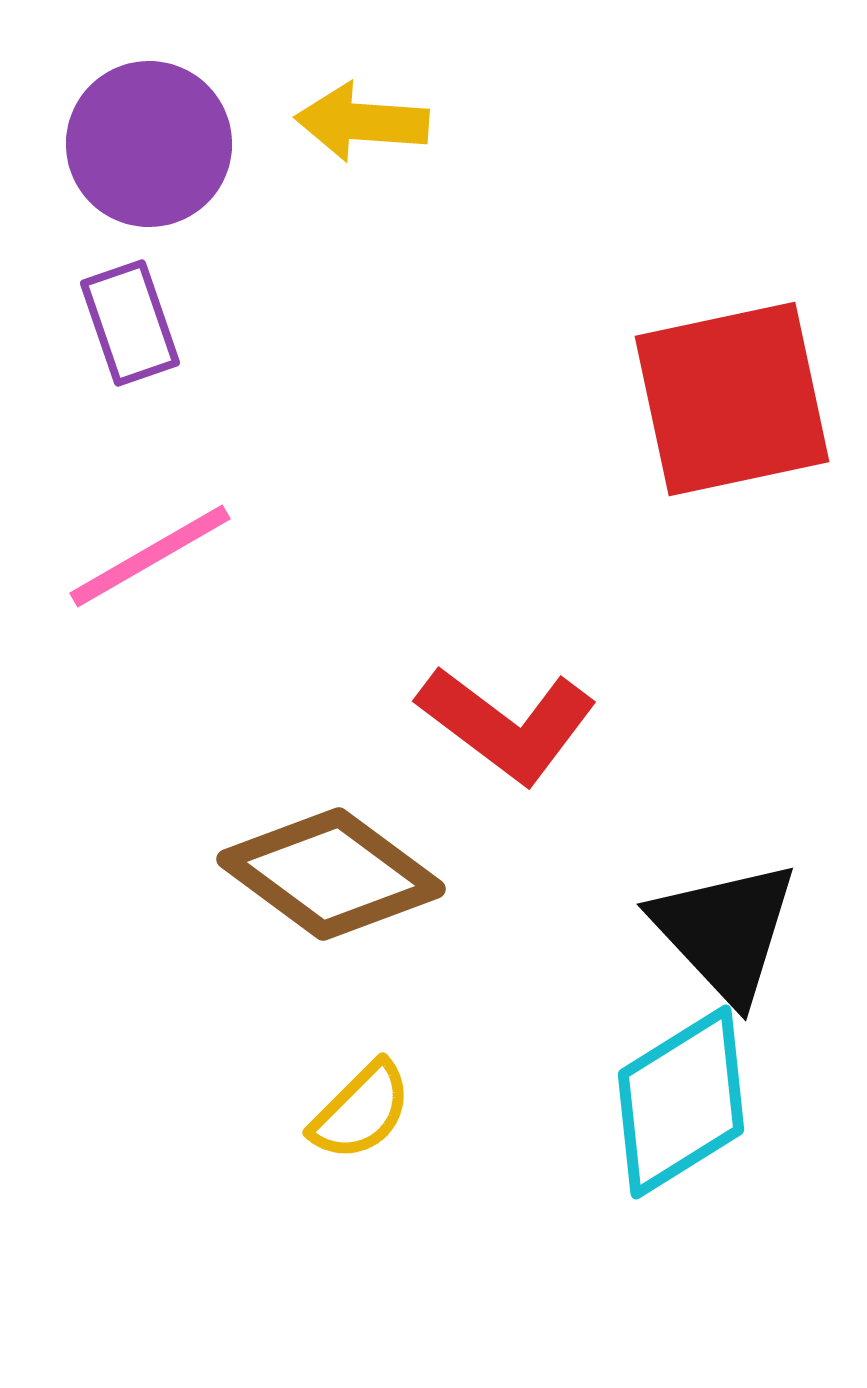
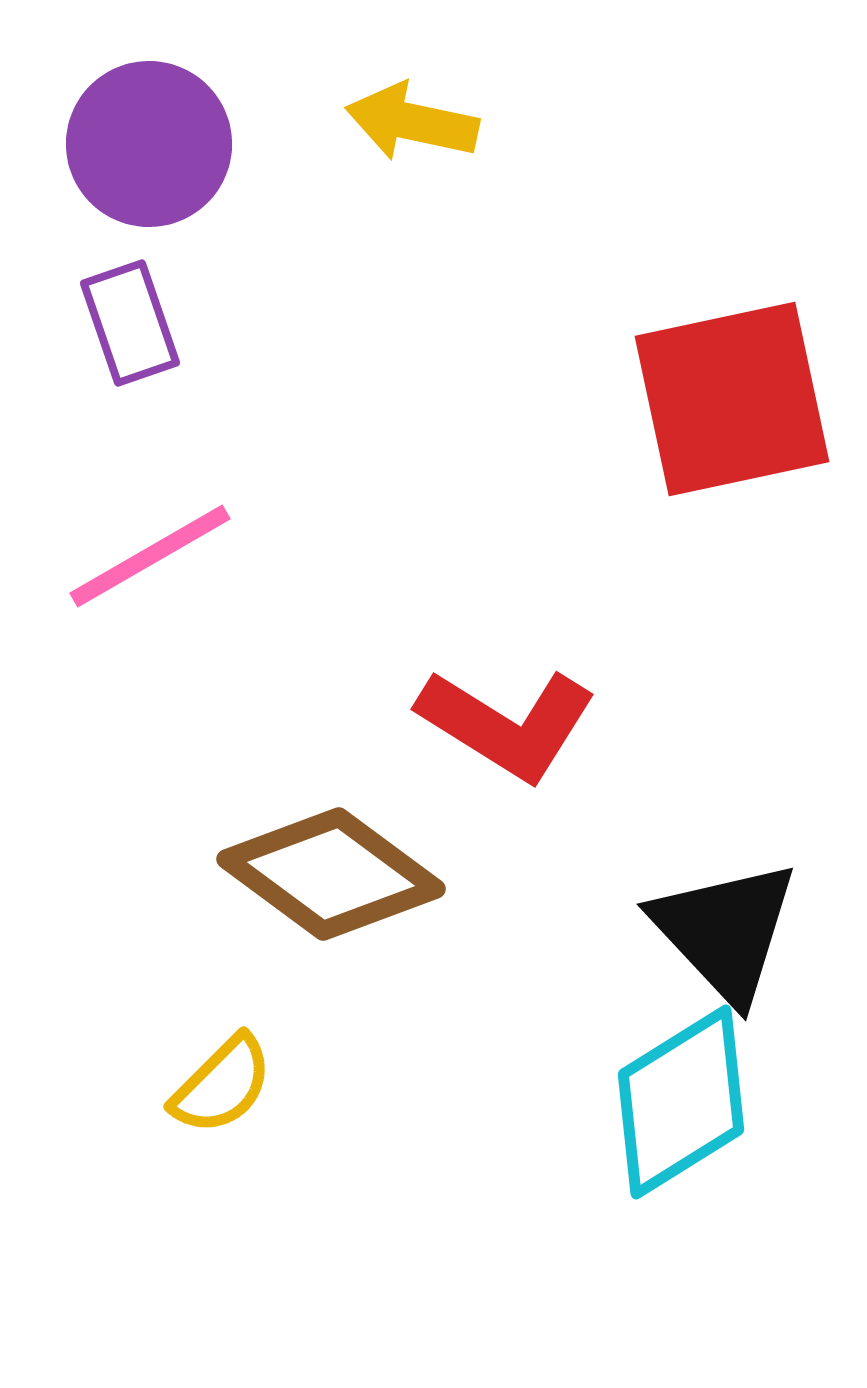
yellow arrow: moved 50 px right; rotated 8 degrees clockwise
red L-shape: rotated 5 degrees counterclockwise
yellow semicircle: moved 139 px left, 26 px up
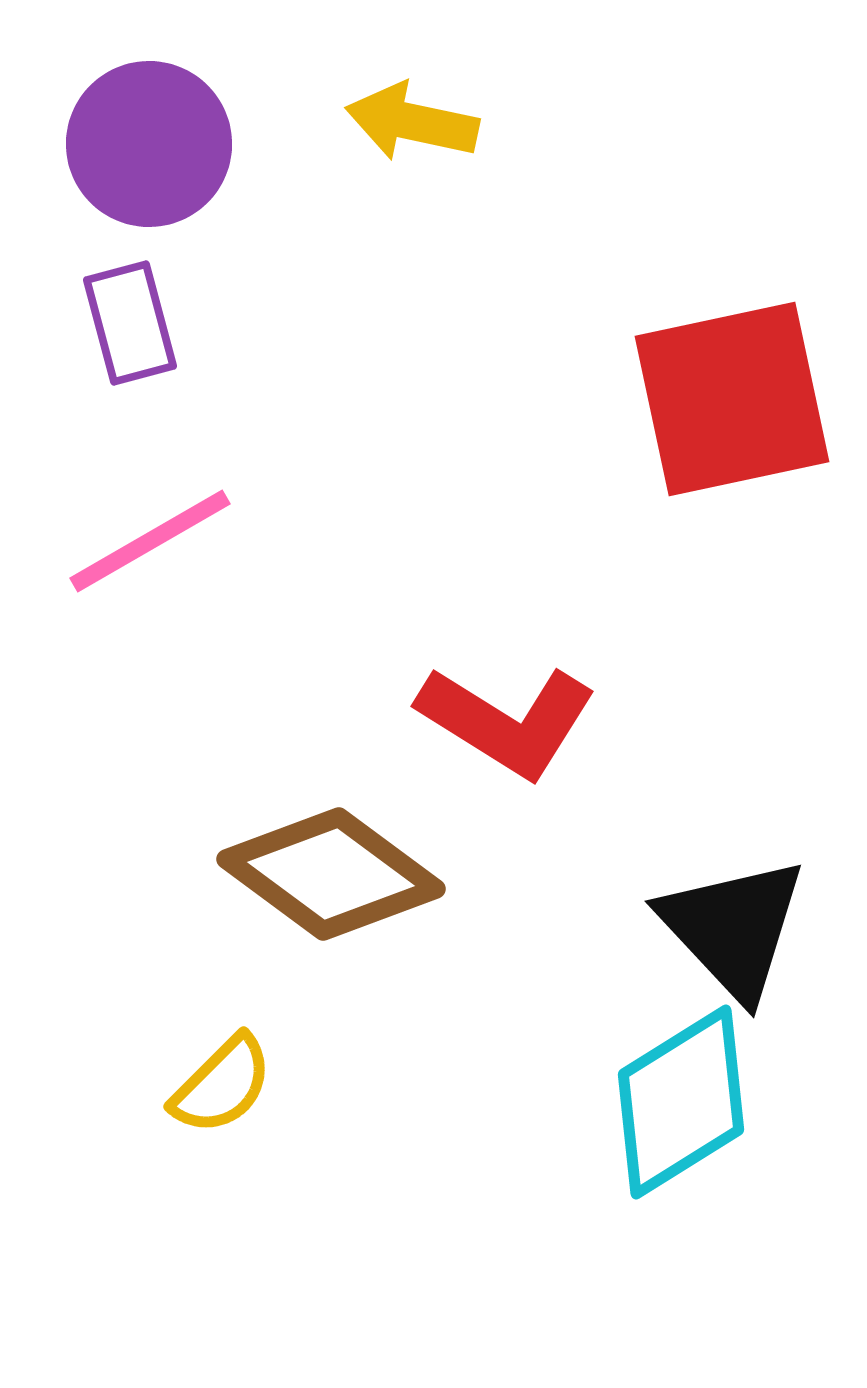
purple rectangle: rotated 4 degrees clockwise
pink line: moved 15 px up
red L-shape: moved 3 px up
black triangle: moved 8 px right, 3 px up
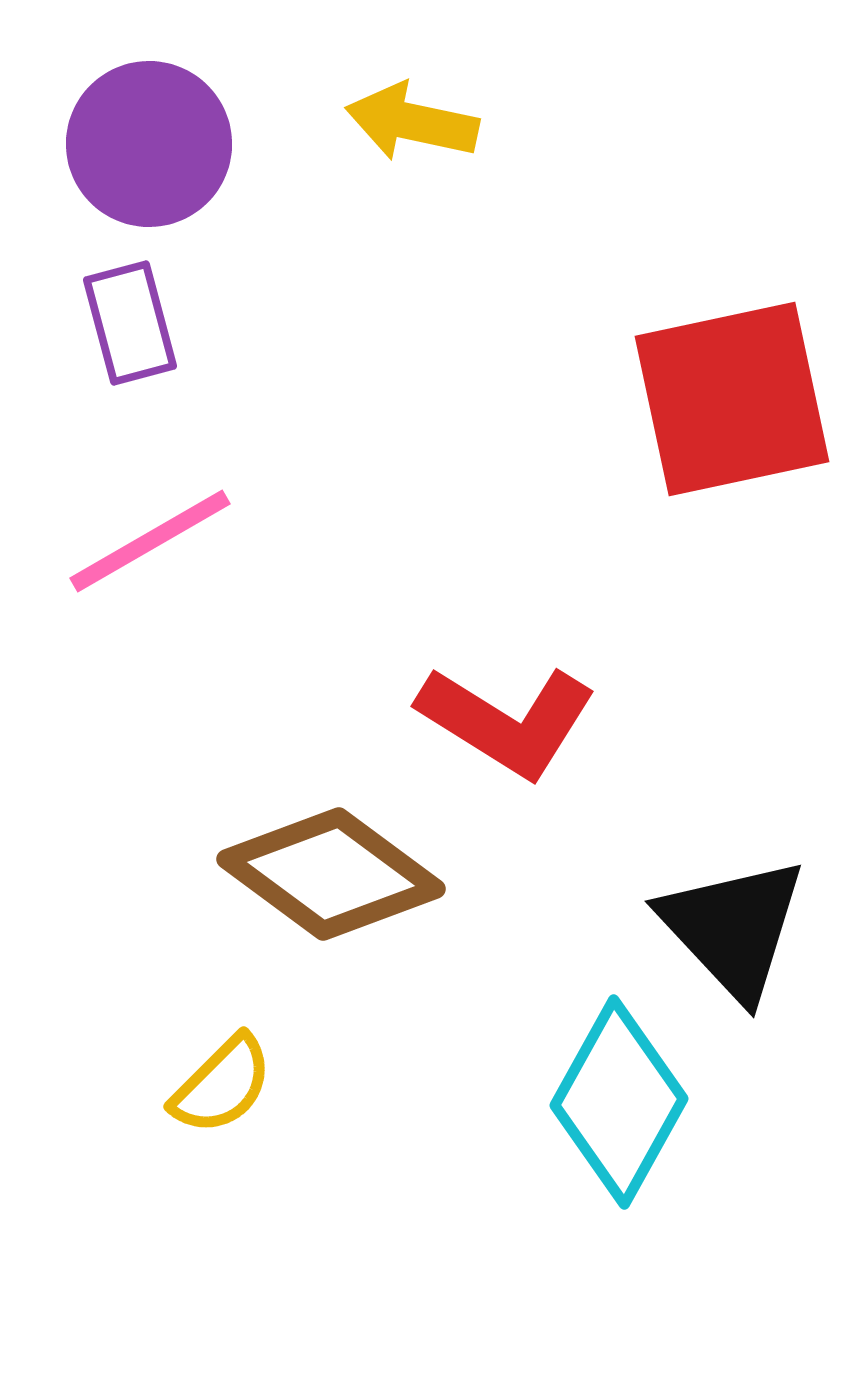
cyan diamond: moved 62 px left; rotated 29 degrees counterclockwise
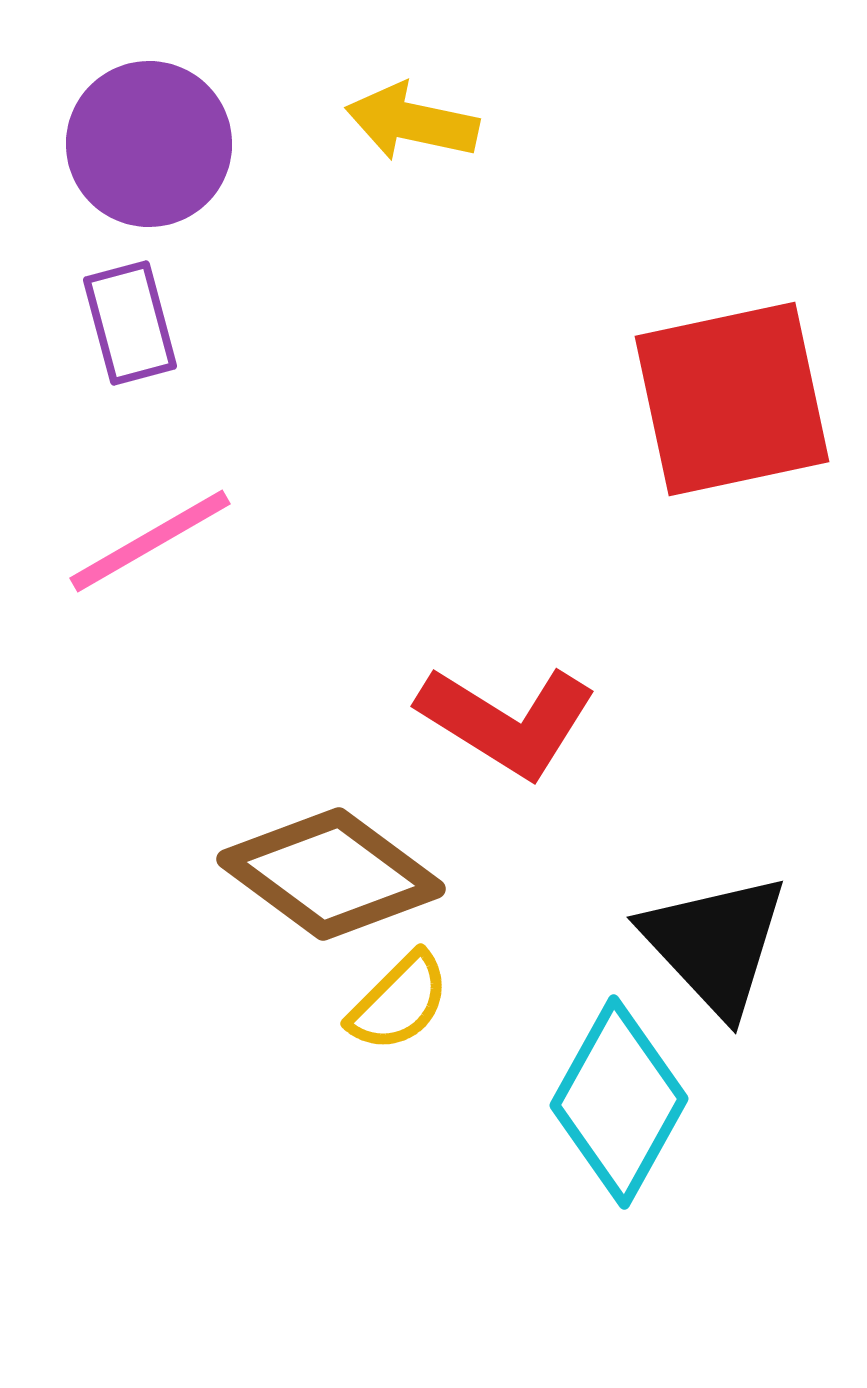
black triangle: moved 18 px left, 16 px down
yellow semicircle: moved 177 px right, 83 px up
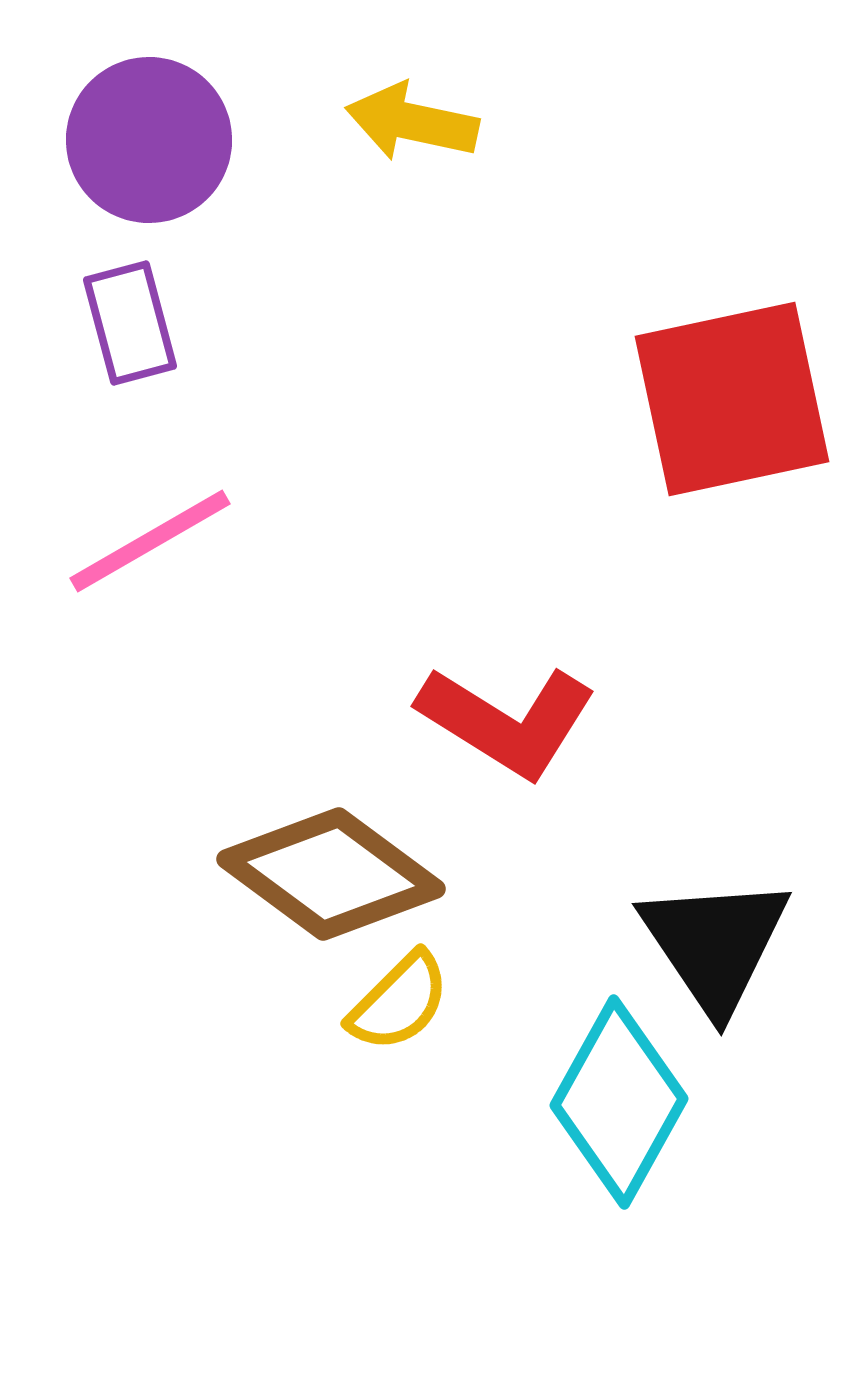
purple circle: moved 4 px up
black triangle: rotated 9 degrees clockwise
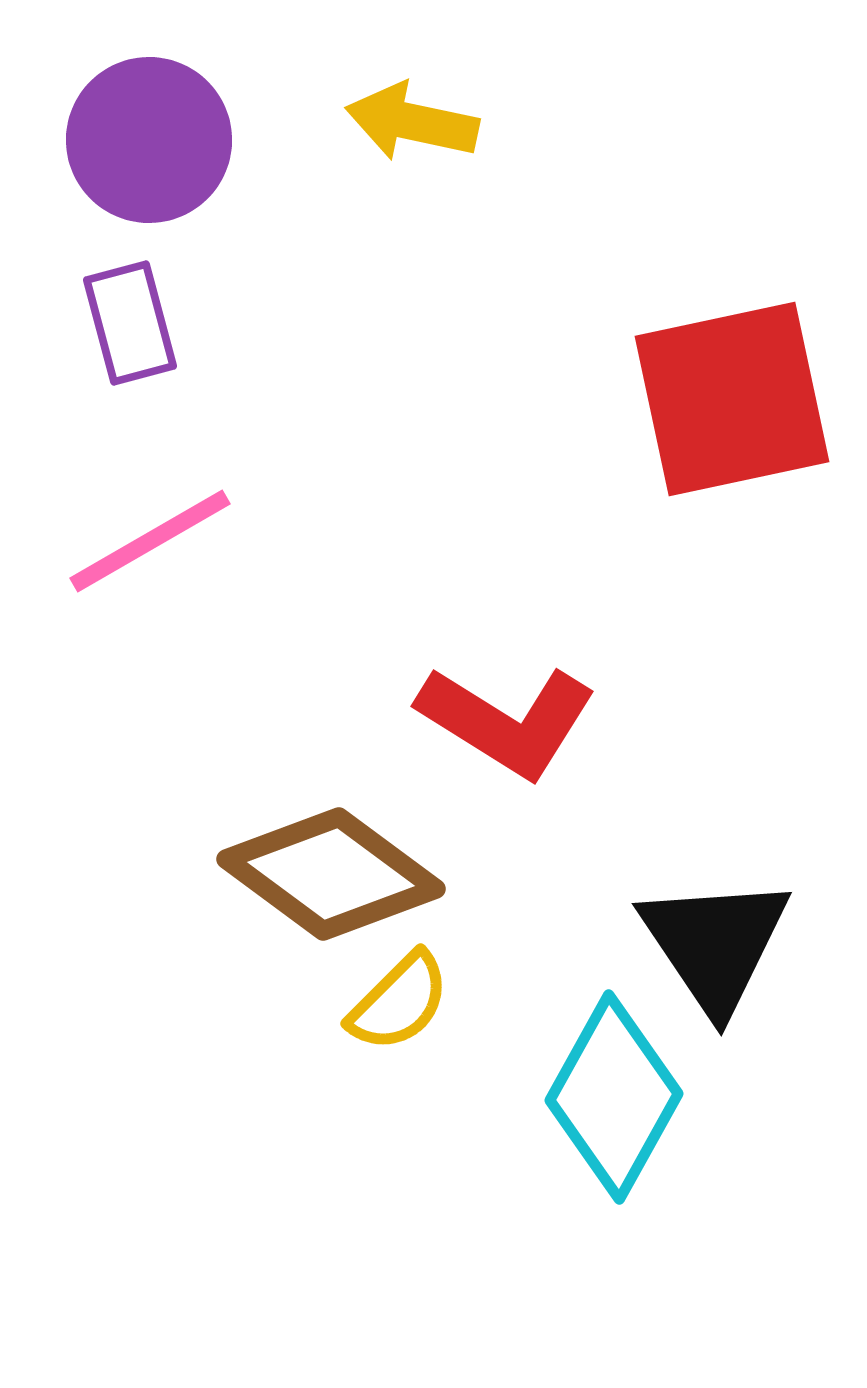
cyan diamond: moved 5 px left, 5 px up
